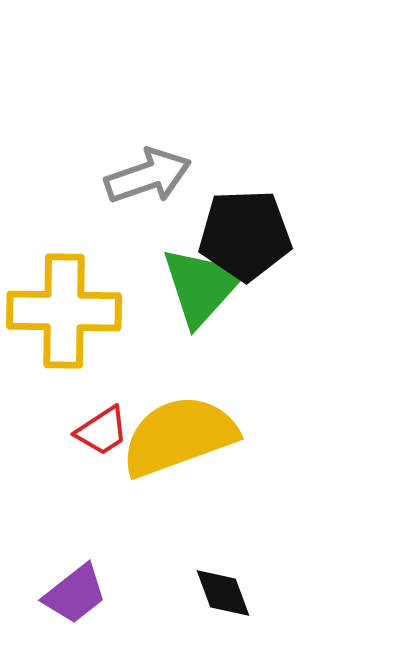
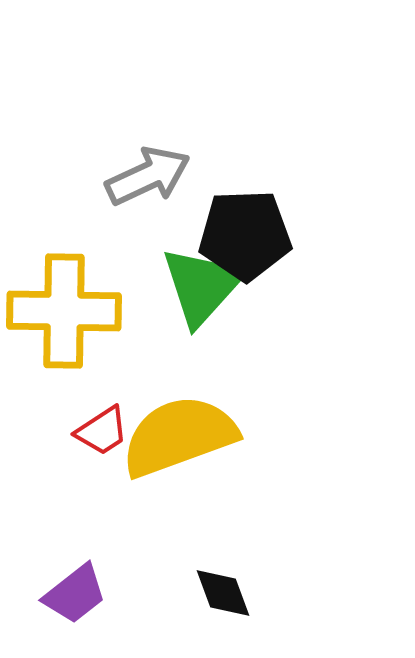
gray arrow: rotated 6 degrees counterclockwise
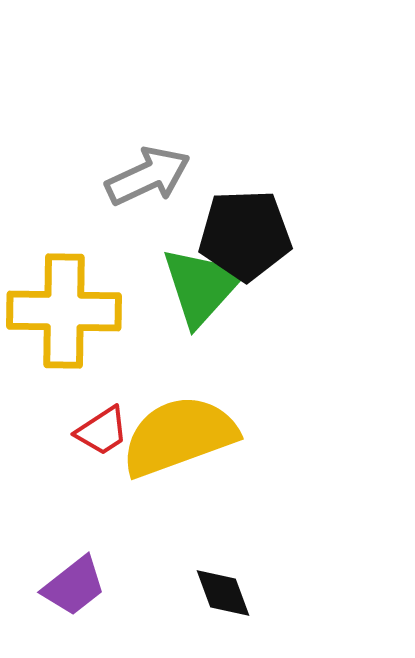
purple trapezoid: moved 1 px left, 8 px up
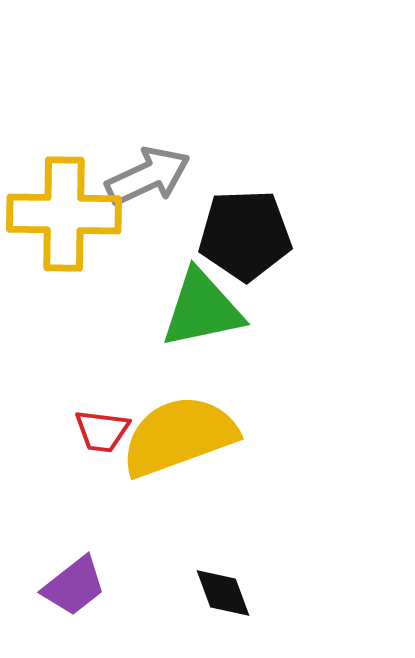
green triangle: moved 23 px down; rotated 36 degrees clockwise
yellow cross: moved 97 px up
red trapezoid: rotated 40 degrees clockwise
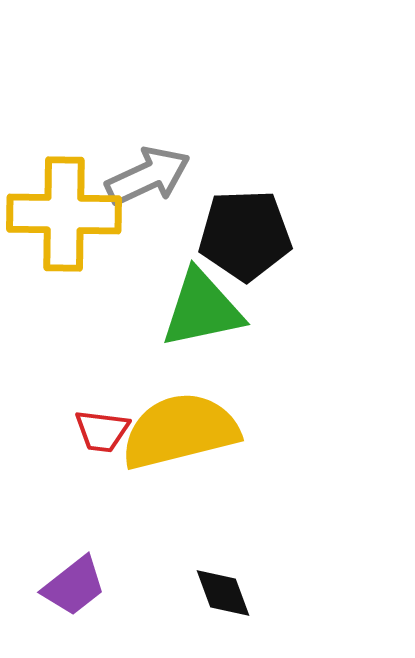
yellow semicircle: moved 1 px right, 5 px up; rotated 6 degrees clockwise
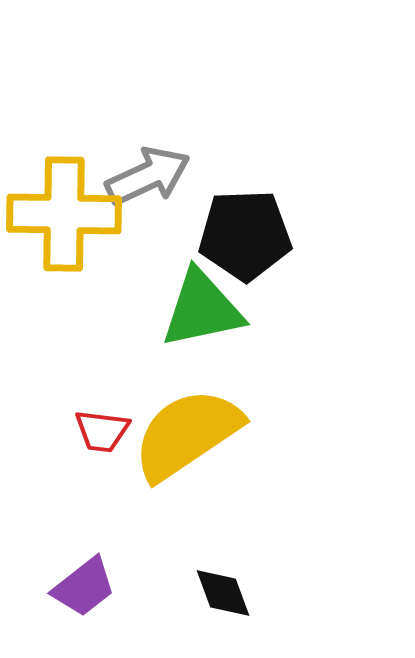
yellow semicircle: moved 7 px right, 3 px down; rotated 20 degrees counterclockwise
purple trapezoid: moved 10 px right, 1 px down
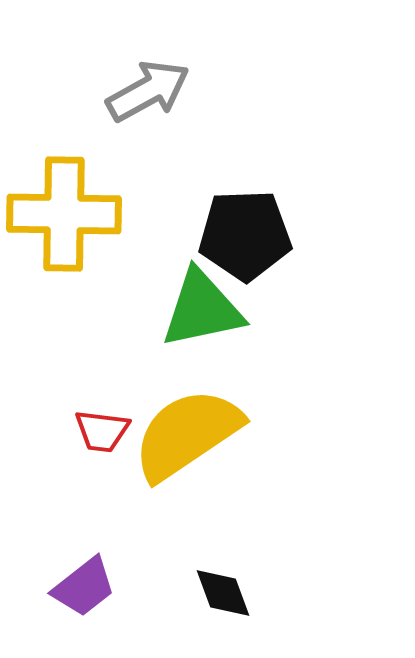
gray arrow: moved 85 px up; rotated 4 degrees counterclockwise
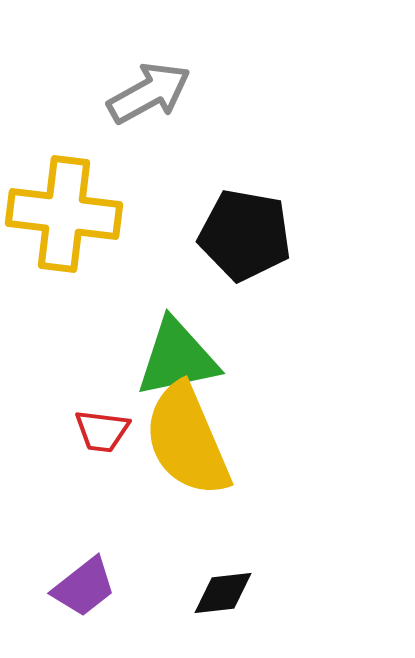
gray arrow: moved 1 px right, 2 px down
yellow cross: rotated 6 degrees clockwise
black pentagon: rotated 12 degrees clockwise
green triangle: moved 25 px left, 49 px down
yellow semicircle: moved 6 px down; rotated 79 degrees counterclockwise
black diamond: rotated 76 degrees counterclockwise
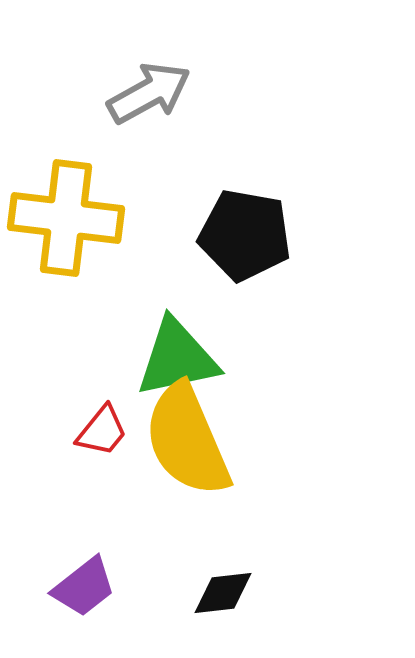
yellow cross: moved 2 px right, 4 px down
red trapezoid: rotated 58 degrees counterclockwise
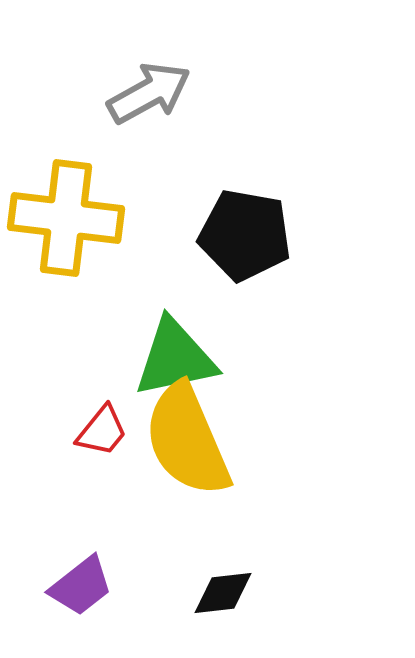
green triangle: moved 2 px left
purple trapezoid: moved 3 px left, 1 px up
